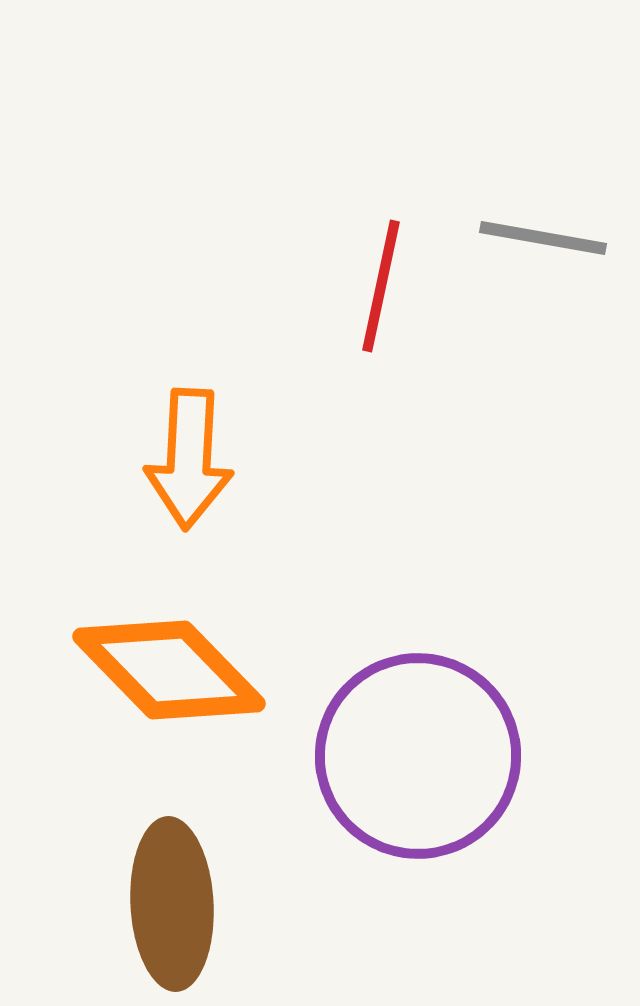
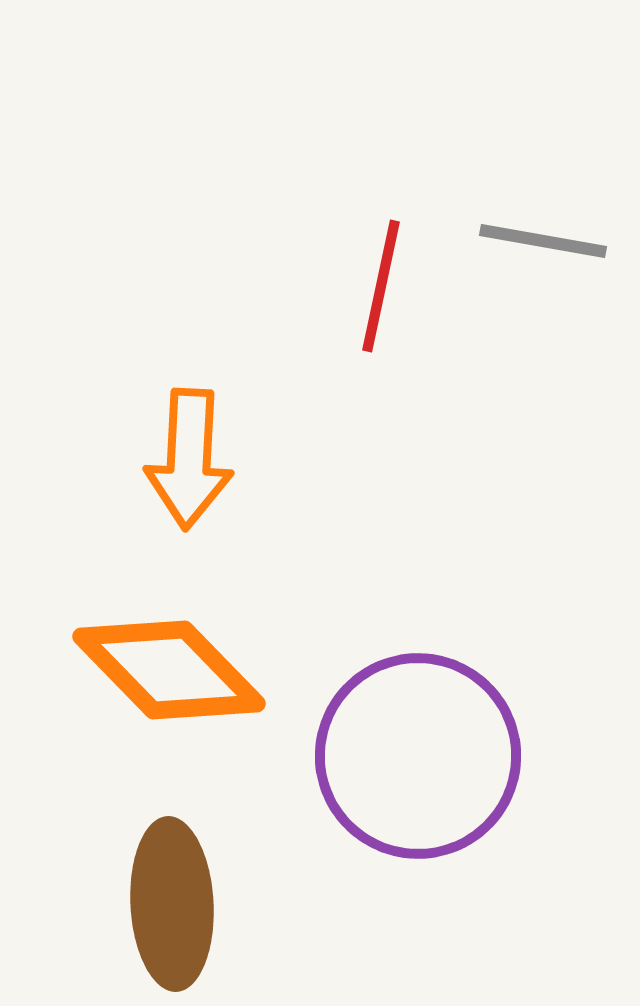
gray line: moved 3 px down
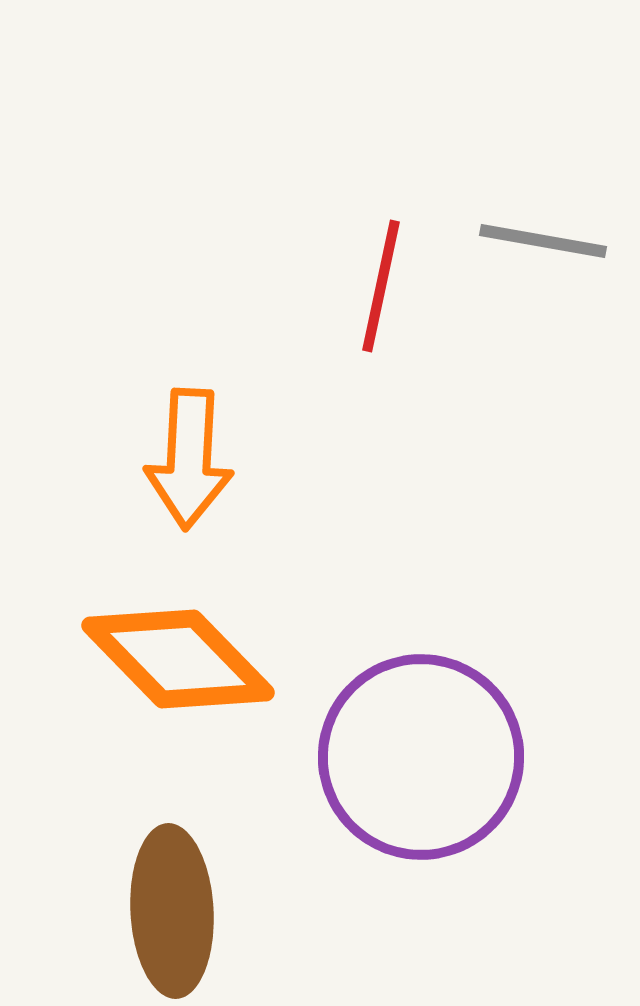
orange diamond: moved 9 px right, 11 px up
purple circle: moved 3 px right, 1 px down
brown ellipse: moved 7 px down
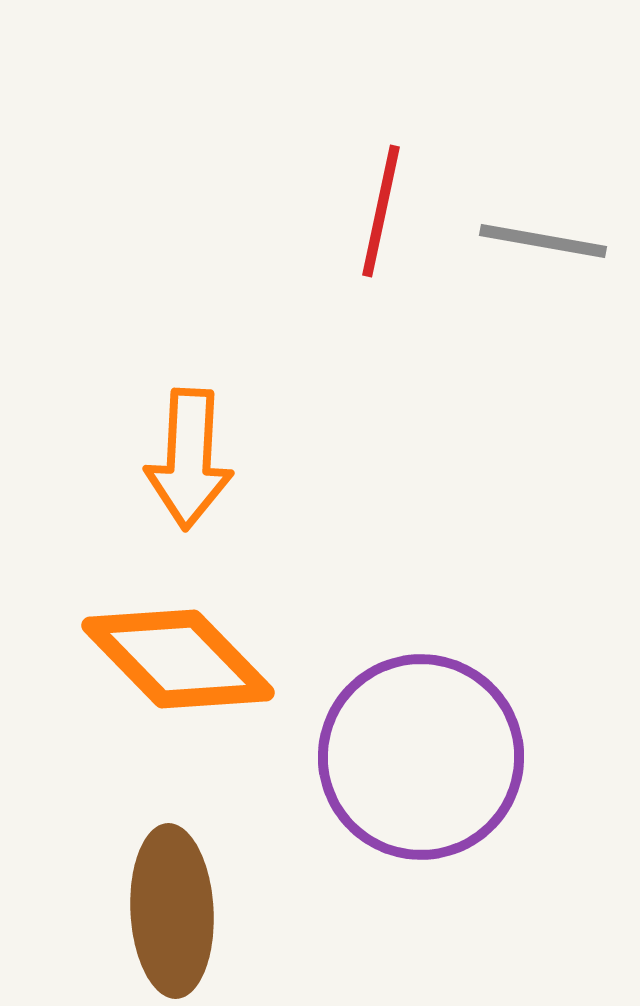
red line: moved 75 px up
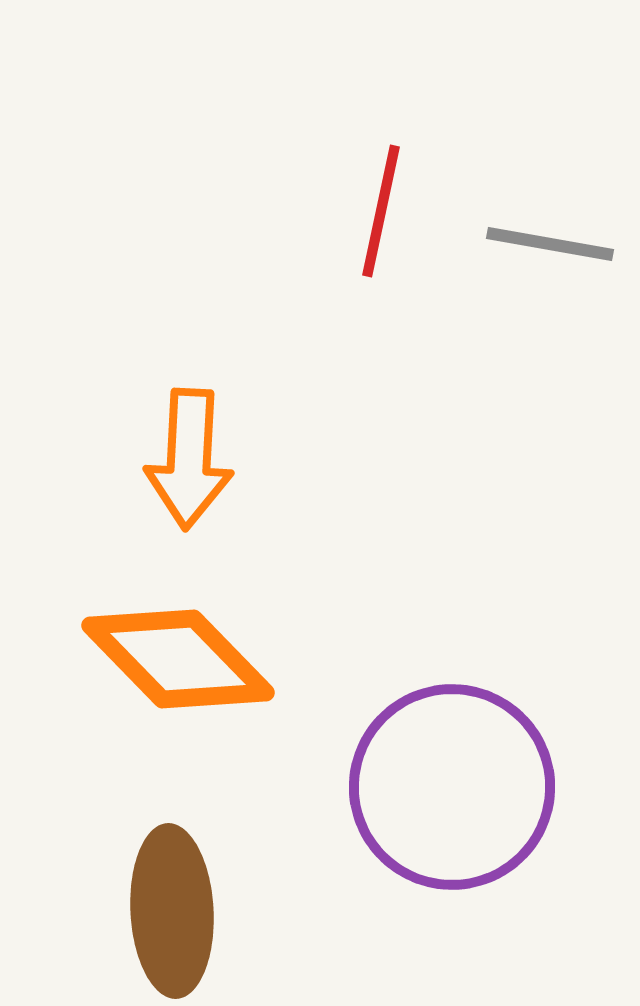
gray line: moved 7 px right, 3 px down
purple circle: moved 31 px right, 30 px down
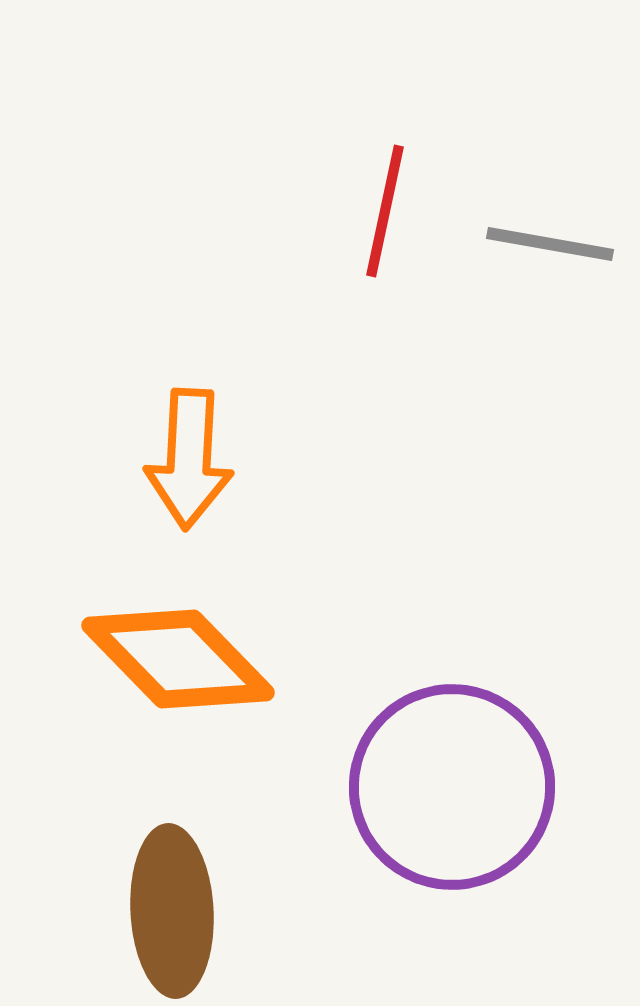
red line: moved 4 px right
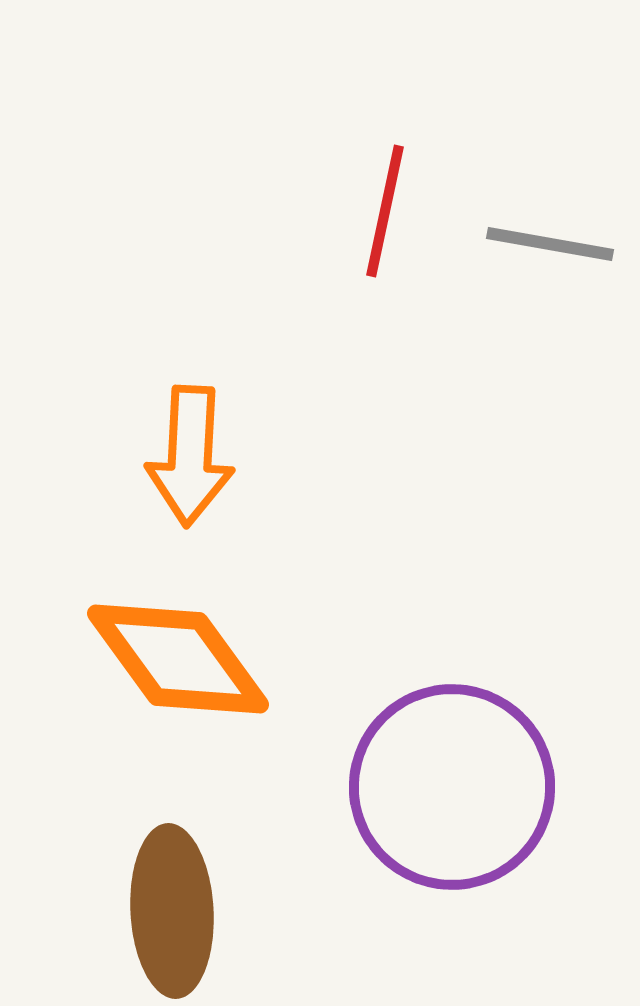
orange arrow: moved 1 px right, 3 px up
orange diamond: rotated 8 degrees clockwise
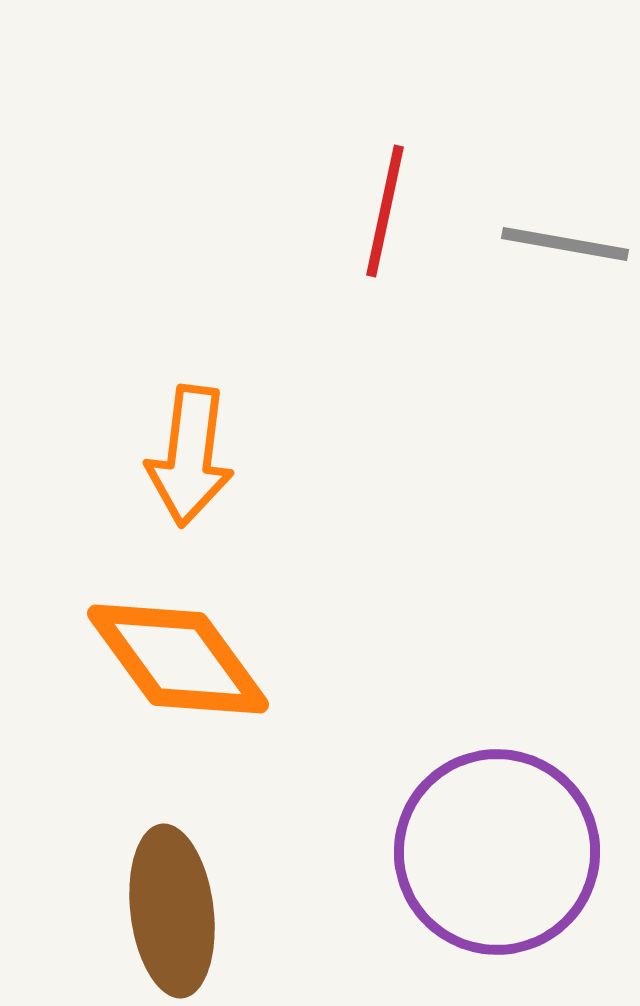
gray line: moved 15 px right
orange arrow: rotated 4 degrees clockwise
purple circle: moved 45 px right, 65 px down
brown ellipse: rotated 4 degrees counterclockwise
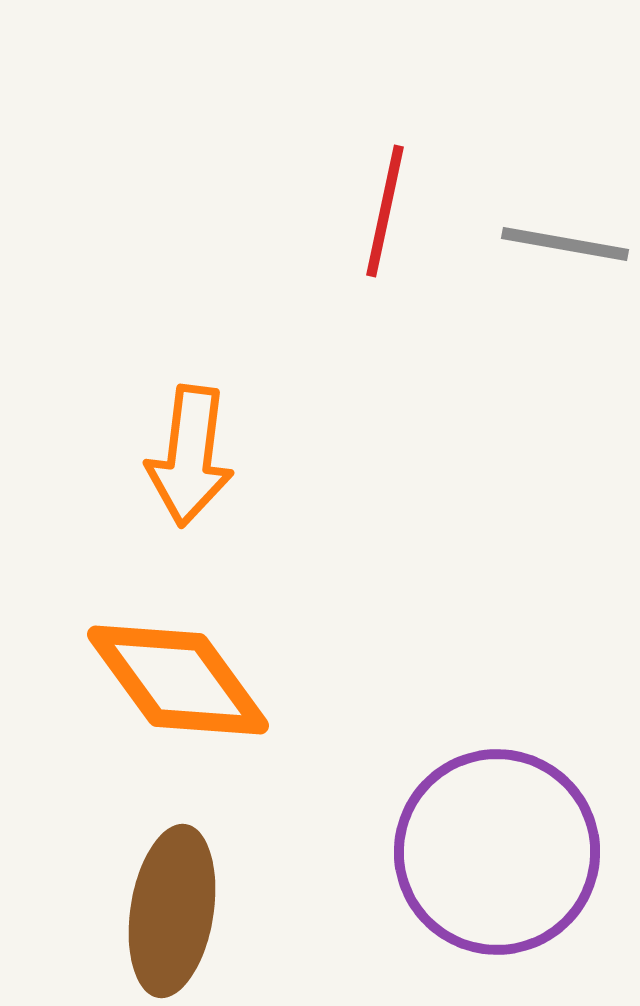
orange diamond: moved 21 px down
brown ellipse: rotated 16 degrees clockwise
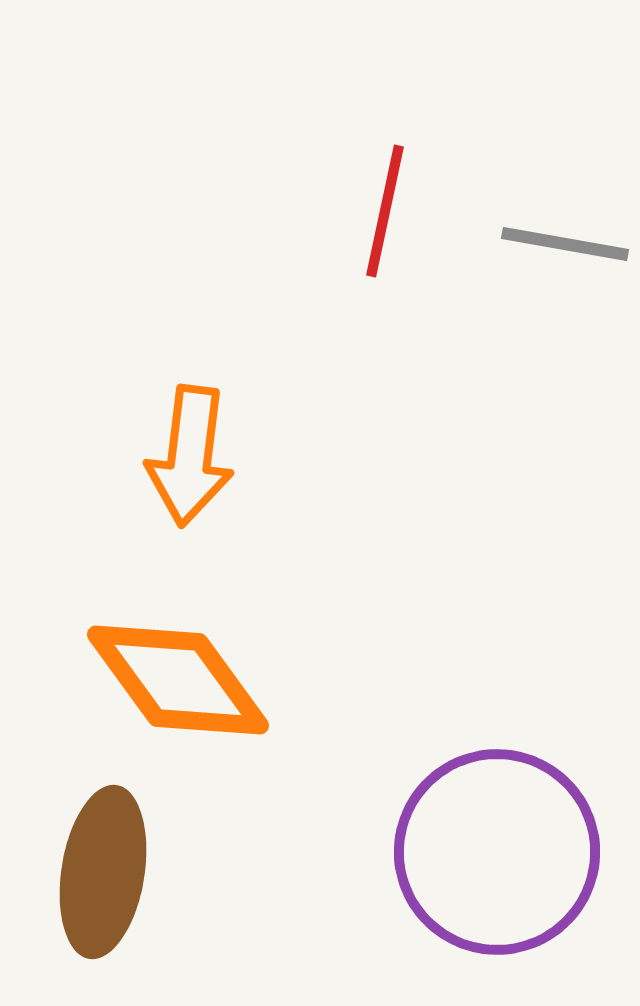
brown ellipse: moved 69 px left, 39 px up
